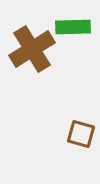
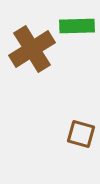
green rectangle: moved 4 px right, 1 px up
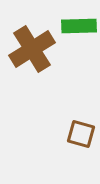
green rectangle: moved 2 px right
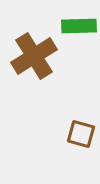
brown cross: moved 2 px right, 7 px down
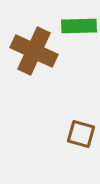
brown cross: moved 5 px up; rotated 33 degrees counterclockwise
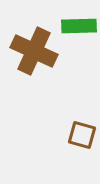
brown square: moved 1 px right, 1 px down
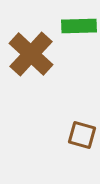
brown cross: moved 3 px left, 3 px down; rotated 18 degrees clockwise
